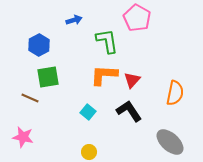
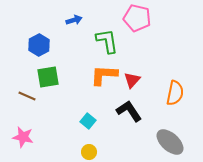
pink pentagon: rotated 16 degrees counterclockwise
brown line: moved 3 px left, 2 px up
cyan square: moved 9 px down
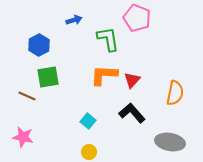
pink pentagon: rotated 8 degrees clockwise
green L-shape: moved 1 px right, 2 px up
black L-shape: moved 3 px right, 2 px down; rotated 8 degrees counterclockwise
gray ellipse: rotated 32 degrees counterclockwise
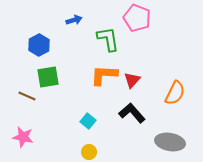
orange semicircle: rotated 15 degrees clockwise
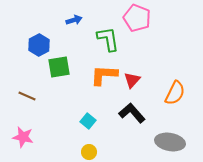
green square: moved 11 px right, 10 px up
